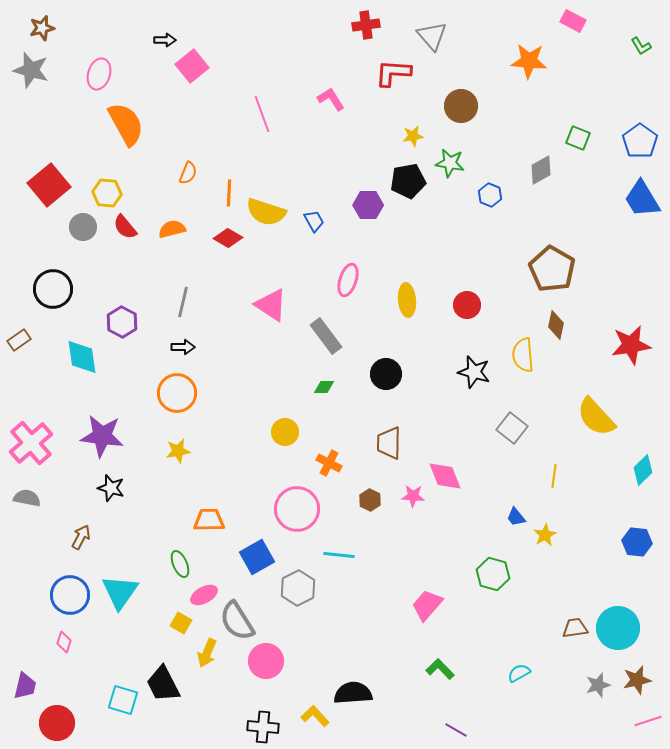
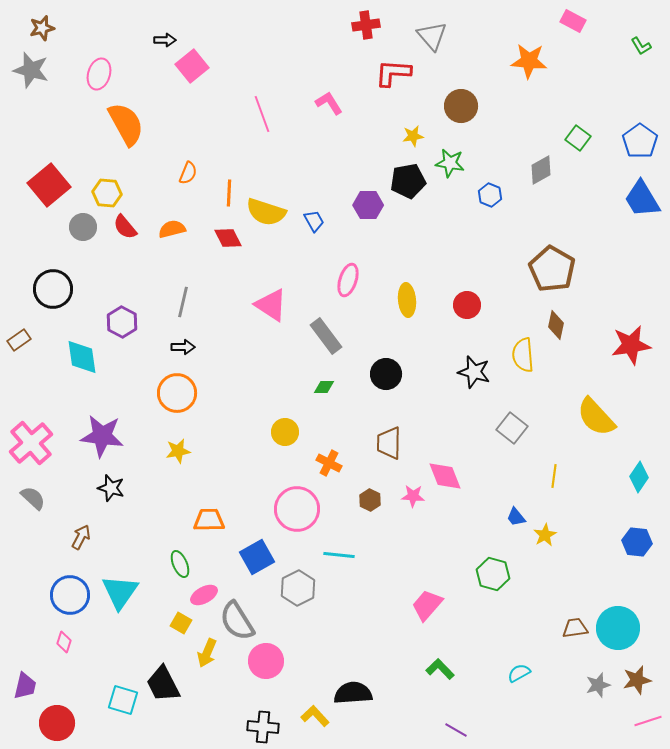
pink L-shape at (331, 99): moved 2 px left, 4 px down
green square at (578, 138): rotated 15 degrees clockwise
red diamond at (228, 238): rotated 32 degrees clockwise
cyan diamond at (643, 470): moved 4 px left, 7 px down; rotated 12 degrees counterclockwise
gray semicircle at (27, 498): moved 6 px right; rotated 32 degrees clockwise
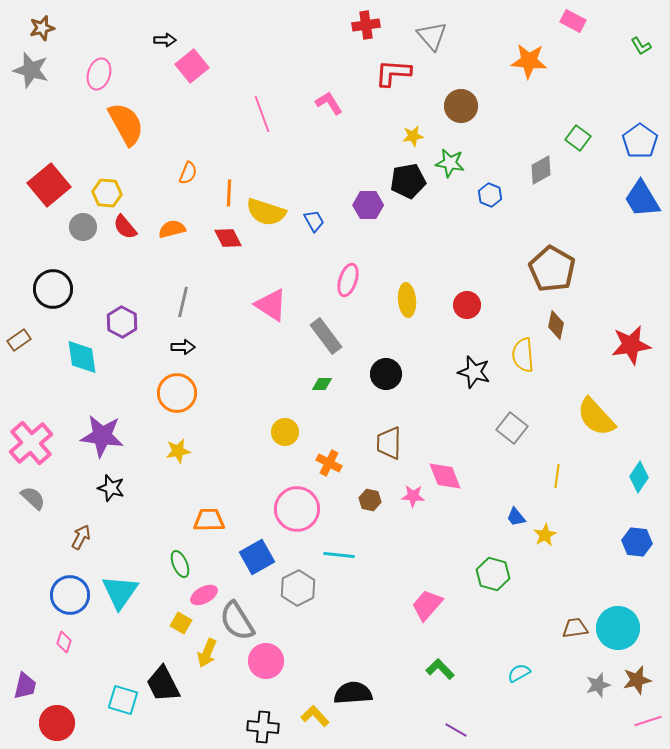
green diamond at (324, 387): moved 2 px left, 3 px up
yellow line at (554, 476): moved 3 px right
brown hexagon at (370, 500): rotated 15 degrees counterclockwise
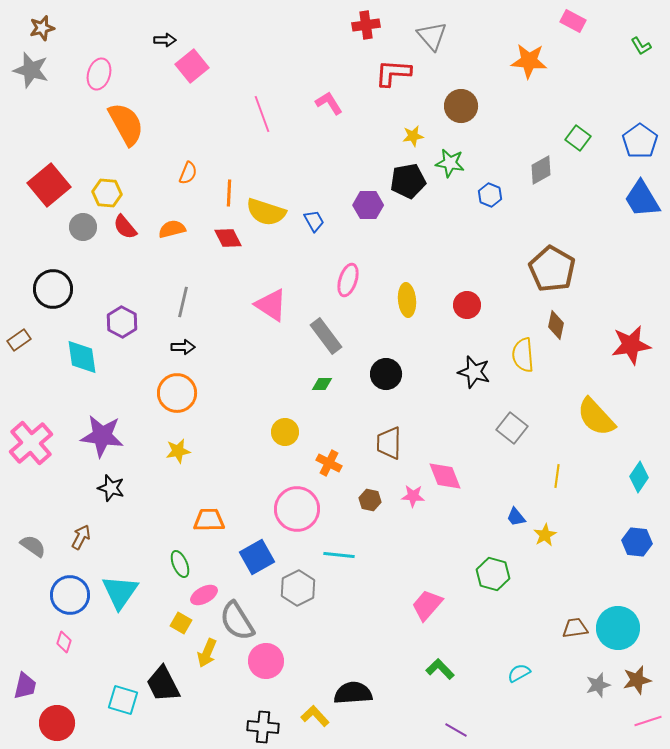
gray semicircle at (33, 498): moved 48 px down; rotated 8 degrees counterclockwise
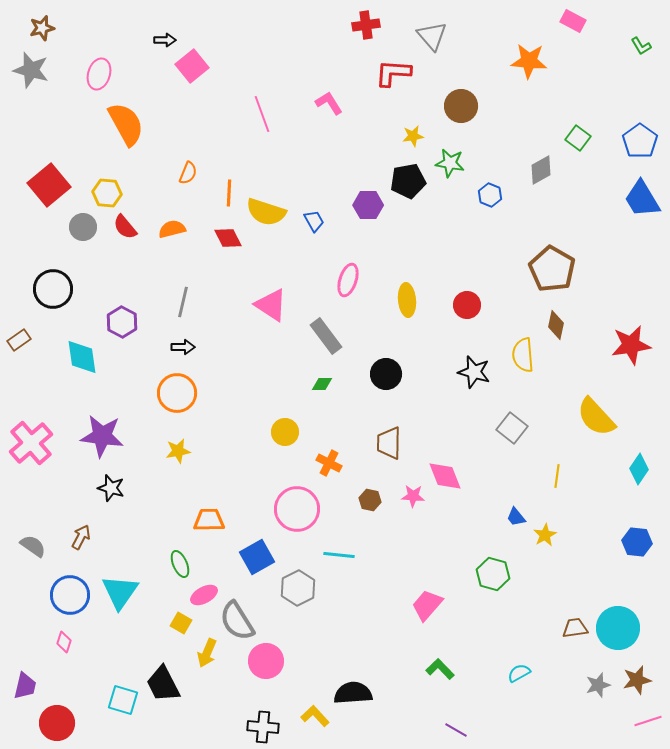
cyan diamond at (639, 477): moved 8 px up
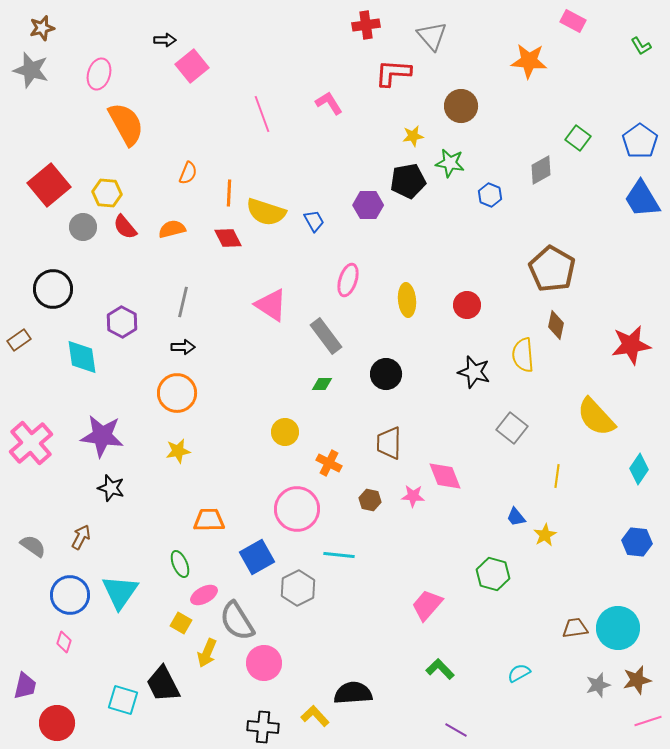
pink circle at (266, 661): moved 2 px left, 2 px down
